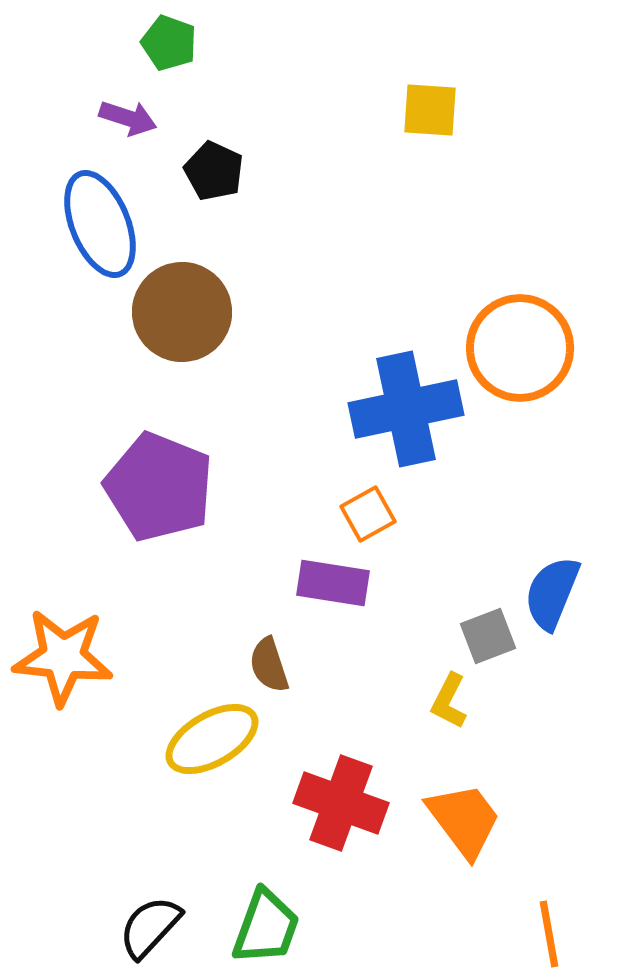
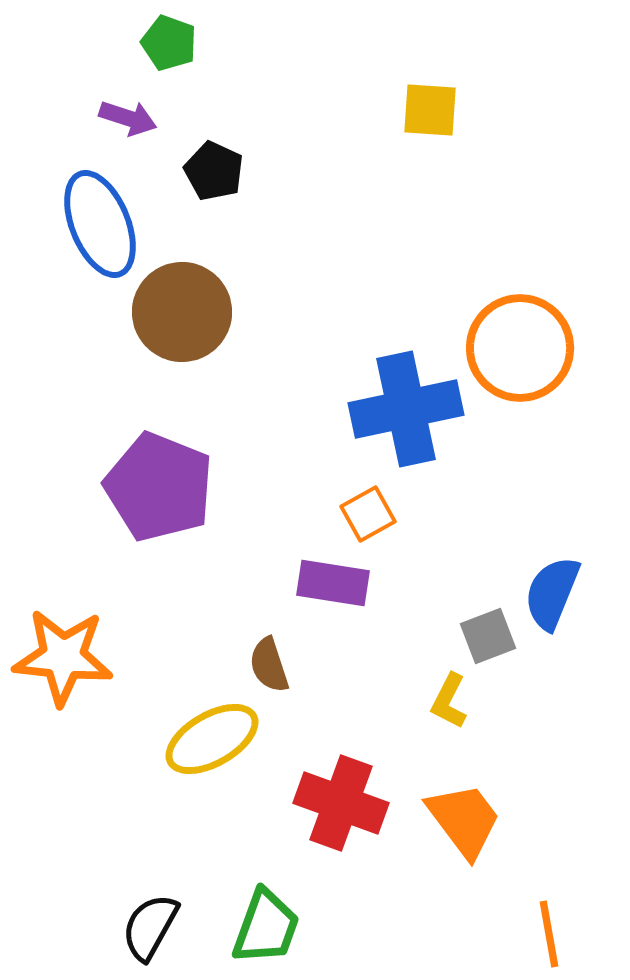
black semicircle: rotated 14 degrees counterclockwise
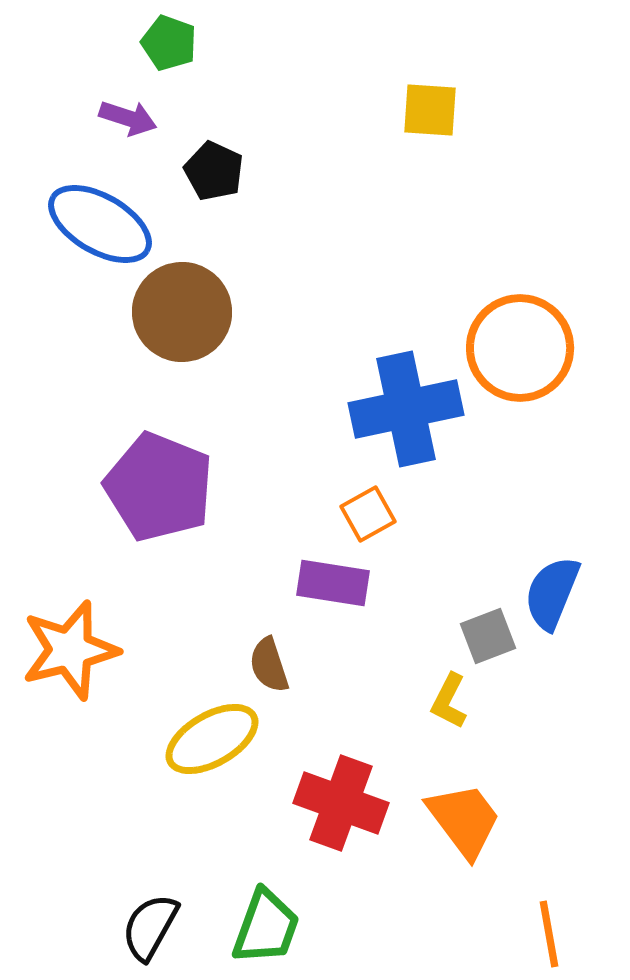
blue ellipse: rotated 38 degrees counterclockwise
orange star: moved 7 px right, 7 px up; rotated 20 degrees counterclockwise
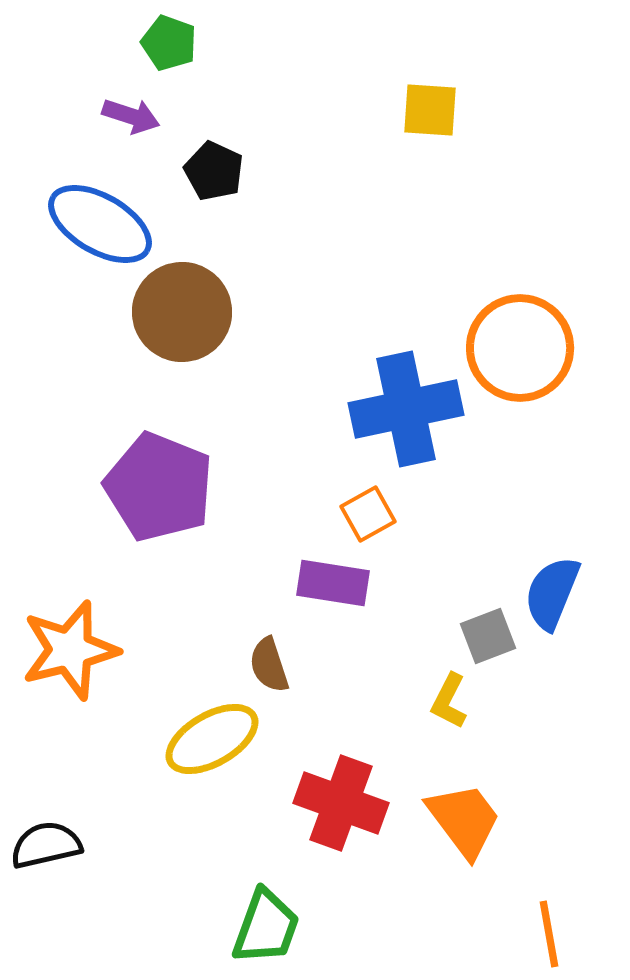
purple arrow: moved 3 px right, 2 px up
black semicircle: moved 104 px left, 82 px up; rotated 48 degrees clockwise
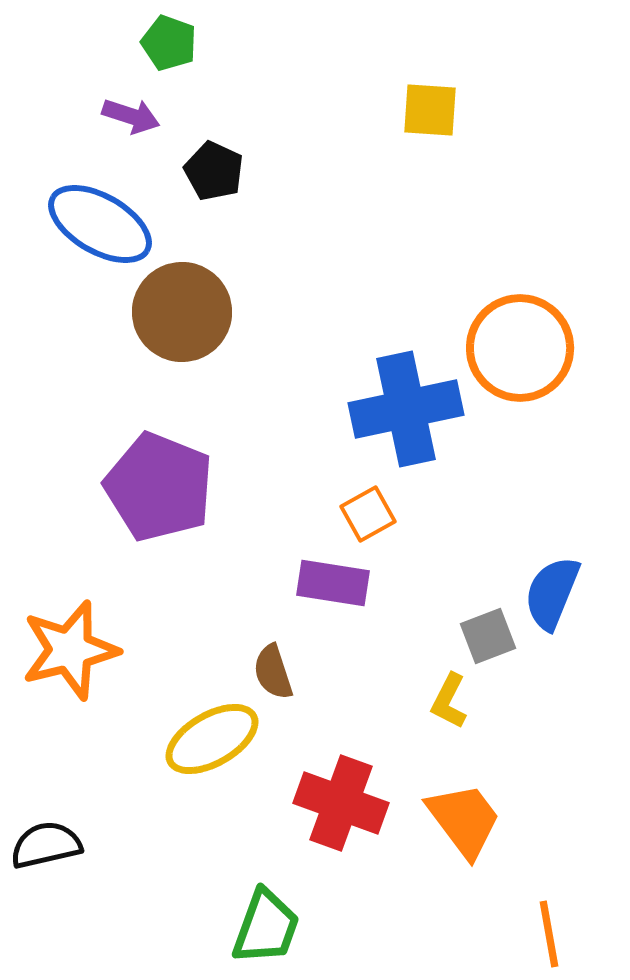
brown semicircle: moved 4 px right, 7 px down
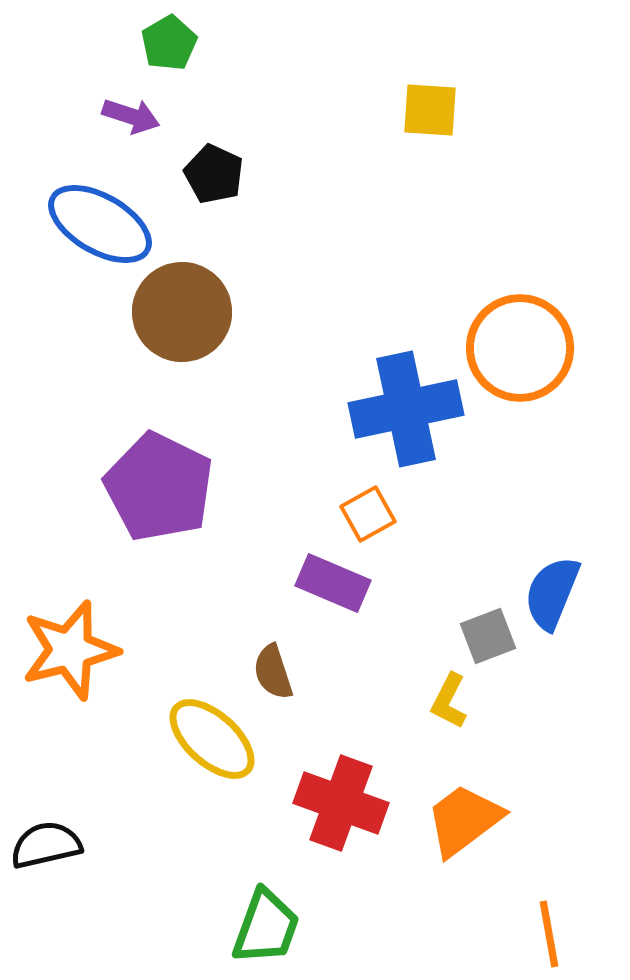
green pentagon: rotated 22 degrees clockwise
black pentagon: moved 3 px down
purple pentagon: rotated 4 degrees clockwise
purple rectangle: rotated 14 degrees clockwise
yellow ellipse: rotated 72 degrees clockwise
orange trapezoid: rotated 90 degrees counterclockwise
